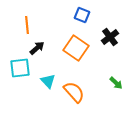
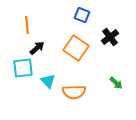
cyan square: moved 3 px right
orange semicircle: rotated 130 degrees clockwise
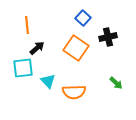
blue square: moved 1 px right, 3 px down; rotated 21 degrees clockwise
black cross: moved 2 px left; rotated 24 degrees clockwise
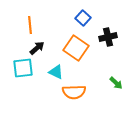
orange line: moved 3 px right
cyan triangle: moved 8 px right, 9 px up; rotated 21 degrees counterclockwise
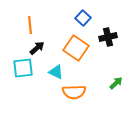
green arrow: rotated 88 degrees counterclockwise
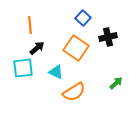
orange semicircle: rotated 30 degrees counterclockwise
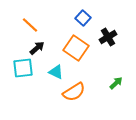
orange line: rotated 42 degrees counterclockwise
black cross: rotated 18 degrees counterclockwise
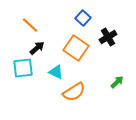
green arrow: moved 1 px right, 1 px up
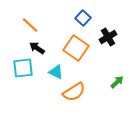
black arrow: rotated 105 degrees counterclockwise
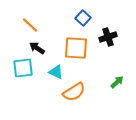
black cross: rotated 12 degrees clockwise
orange square: rotated 30 degrees counterclockwise
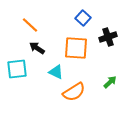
cyan square: moved 6 px left, 1 px down
green arrow: moved 7 px left
